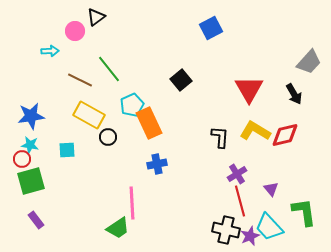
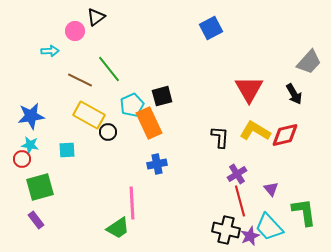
black square: moved 19 px left, 16 px down; rotated 25 degrees clockwise
black circle: moved 5 px up
green square: moved 9 px right, 6 px down
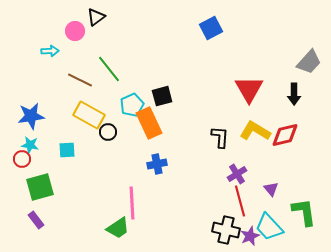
black arrow: rotated 30 degrees clockwise
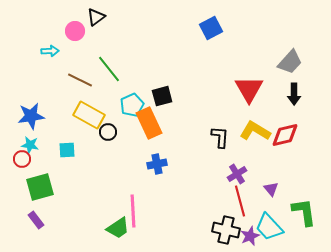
gray trapezoid: moved 19 px left
pink line: moved 1 px right, 8 px down
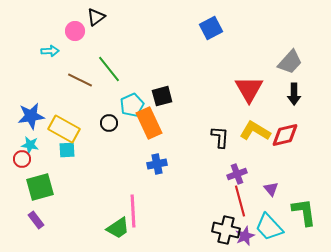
yellow rectangle: moved 25 px left, 14 px down
black circle: moved 1 px right, 9 px up
purple cross: rotated 12 degrees clockwise
purple star: moved 5 px left
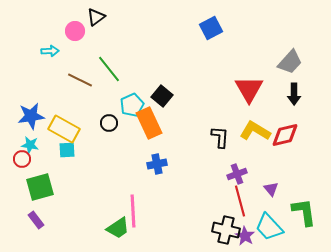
black square: rotated 35 degrees counterclockwise
purple star: rotated 18 degrees counterclockwise
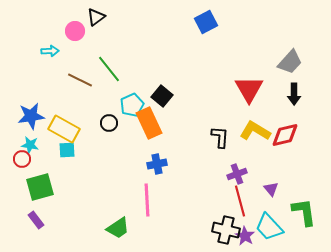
blue square: moved 5 px left, 6 px up
pink line: moved 14 px right, 11 px up
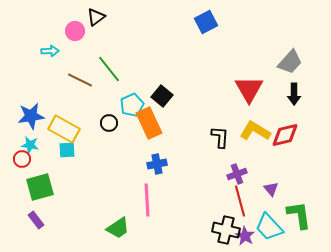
green L-shape: moved 5 px left, 3 px down
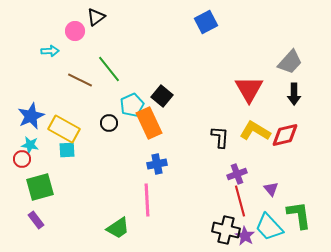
blue star: rotated 16 degrees counterclockwise
